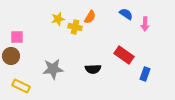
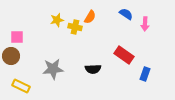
yellow star: moved 1 px left, 1 px down
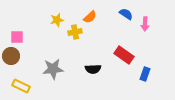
orange semicircle: rotated 16 degrees clockwise
yellow cross: moved 5 px down; rotated 24 degrees counterclockwise
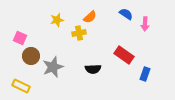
yellow cross: moved 4 px right, 1 px down
pink square: moved 3 px right, 1 px down; rotated 24 degrees clockwise
brown circle: moved 20 px right
gray star: moved 2 px up; rotated 15 degrees counterclockwise
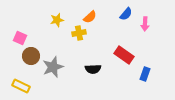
blue semicircle: rotated 96 degrees clockwise
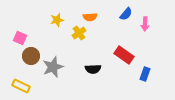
orange semicircle: rotated 40 degrees clockwise
yellow cross: rotated 24 degrees counterclockwise
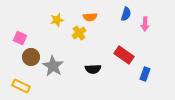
blue semicircle: rotated 24 degrees counterclockwise
brown circle: moved 1 px down
gray star: moved 1 px up; rotated 20 degrees counterclockwise
